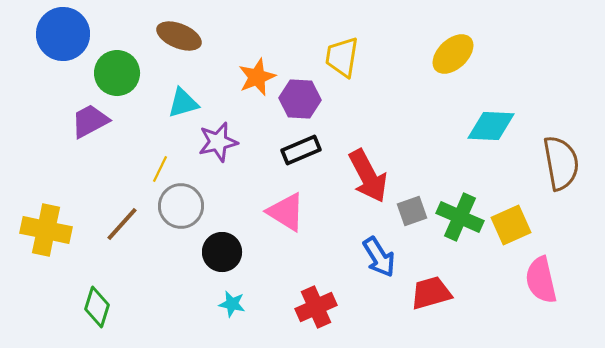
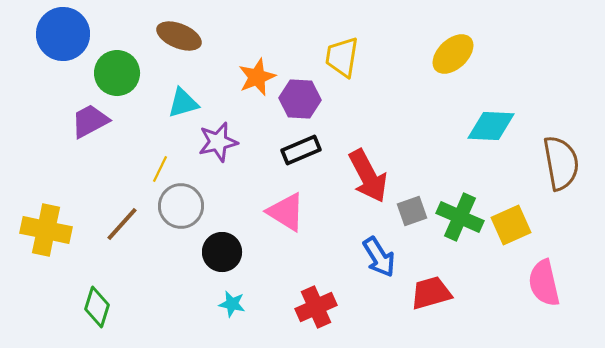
pink semicircle: moved 3 px right, 3 px down
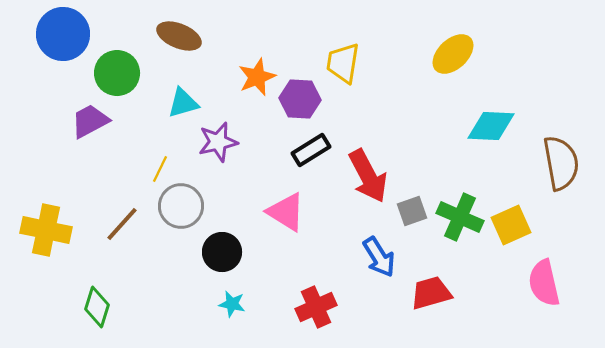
yellow trapezoid: moved 1 px right, 6 px down
black rectangle: moved 10 px right; rotated 9 degrees counterclockwise
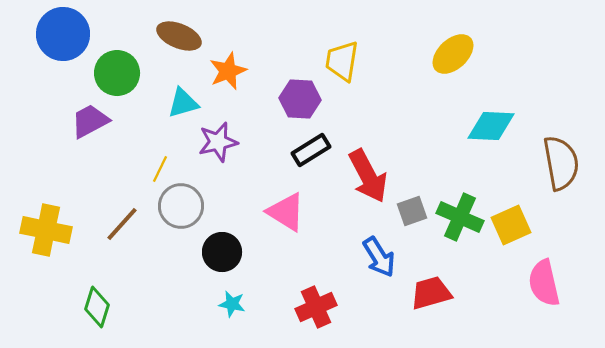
yellow trapezoid: moved 1 px left, 2 px up
orange star: moved 29 px left, 6 px up
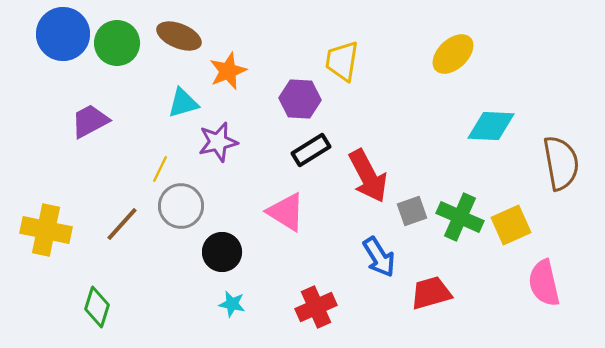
green circle: moved 30 px up
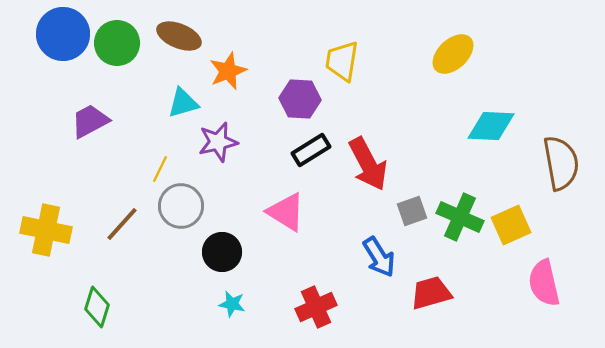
red arrow: moved 12 px up
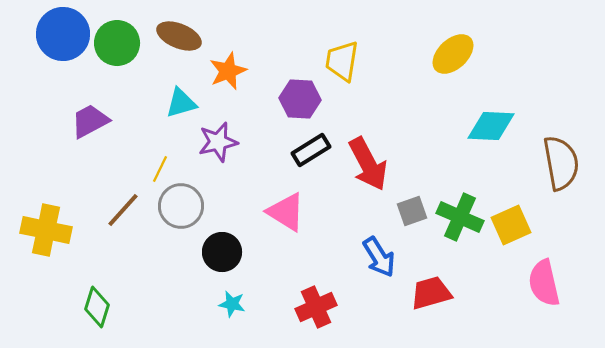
cyan triangle: moved 2 px left
brown line: moved 1 px right, 14 px up
